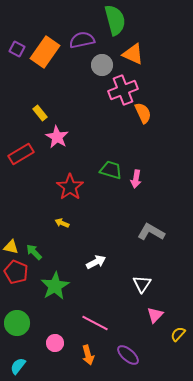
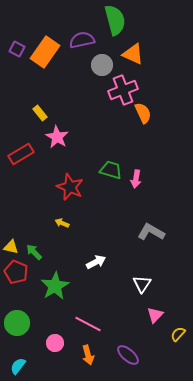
red star: rotated 12 degrees counterclockwise
pink line: moved 7 px left, 1 px down
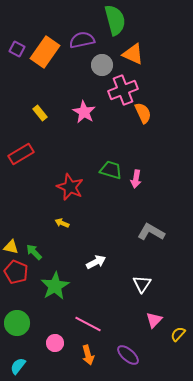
pink star: moved 27 px right, 25 px up
pink triangle: moved 1 px left, 5 px down
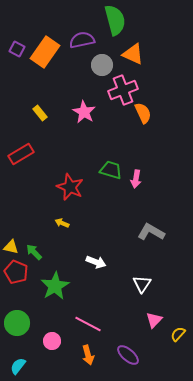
white arrow: rotated 48 degrees clockwise
pink circle: moved 3 px left, 2 px up
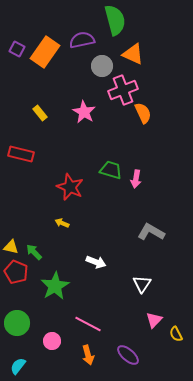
gray circle: moved 1 px down
red rectangle: rotated 45 degrees clockwise
yellow semicircle: moved 2 px left; rotated 70 degrees counterclockwise
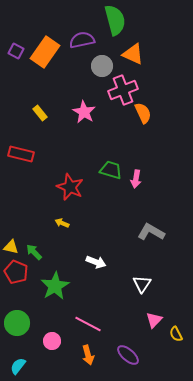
purple square: moved 1 px left, 2 px down
